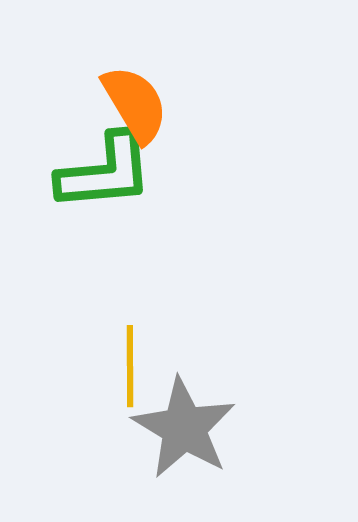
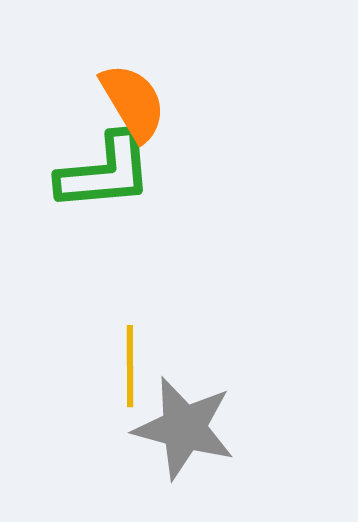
orange semicircle: moved 2 px left, 2 px up
gray star: rotated 16 degrees counterclockwise
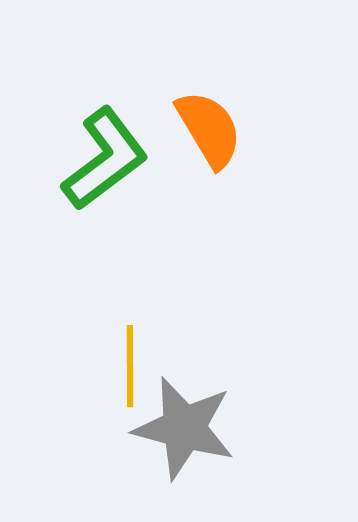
orange semicircle: moved 76 px right, 27 px down
green L-shape: moved 13 px up; rotated 32 degrees counterclockwise
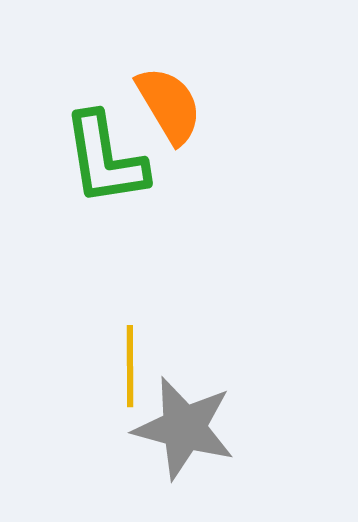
orange semicircle: moved 40 px left, 24 px up
green L-shape: rotated 118 degrees clockwise
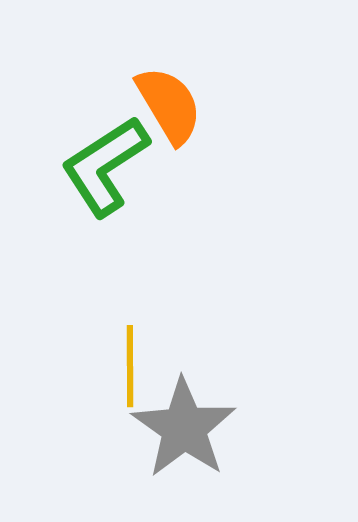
green L-shape: moved 7 px down; rotated 66 degrees clockwise
gray star: rotated 20 degrees clockwise
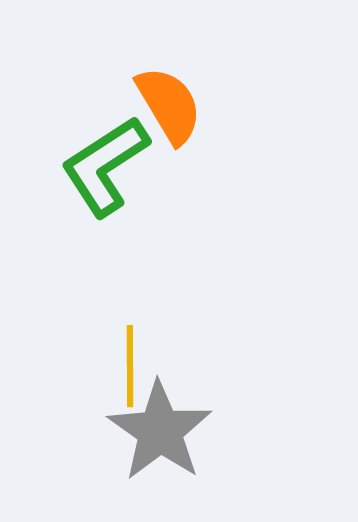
gray star: moved 24 px left, 3 px down
